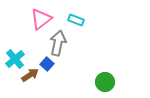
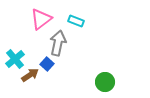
cyan rectangle: moved 1 px down
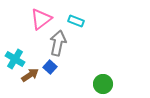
cyan cross: rotated 18 degrees counterclockwise
blue square: moved 3 px right, 3 px down
green circle: moved 2 px left, 2 px down
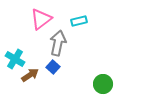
cyan rectangle: moved 3 px right; rotated 35 degrees counterclockwise
blue square: moved 3 px right
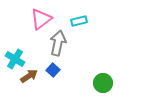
blue square: moved 3 px down
brown arrow: moved 1 px left, 1 px down
green circle: moved 1 px up
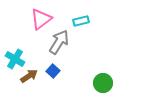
cyan rectangle: moved 2 px right
gray arrow: moved 1 px right, 1 px up; rotated 20 degrees clockwise
blue square: moved 1 px down
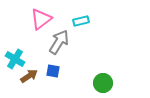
blue square: rotated 32 degrees counterclockwise
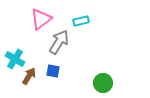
brown arrow: rotated 24 degrees counterclockwise
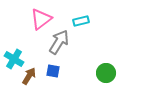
cyan cross: moved 1 px left
green circle: moved 3 px right, 10 px up
